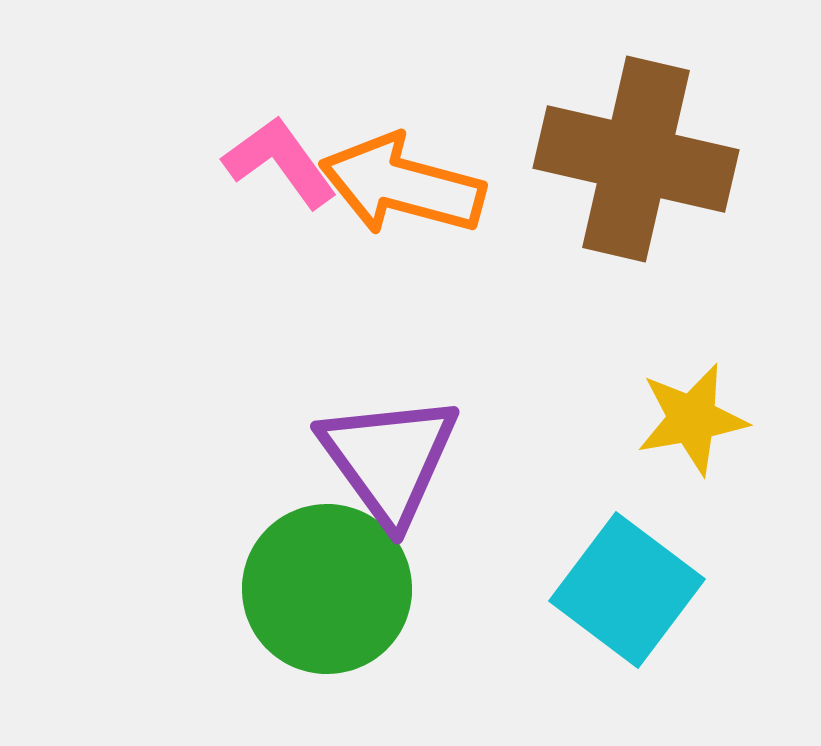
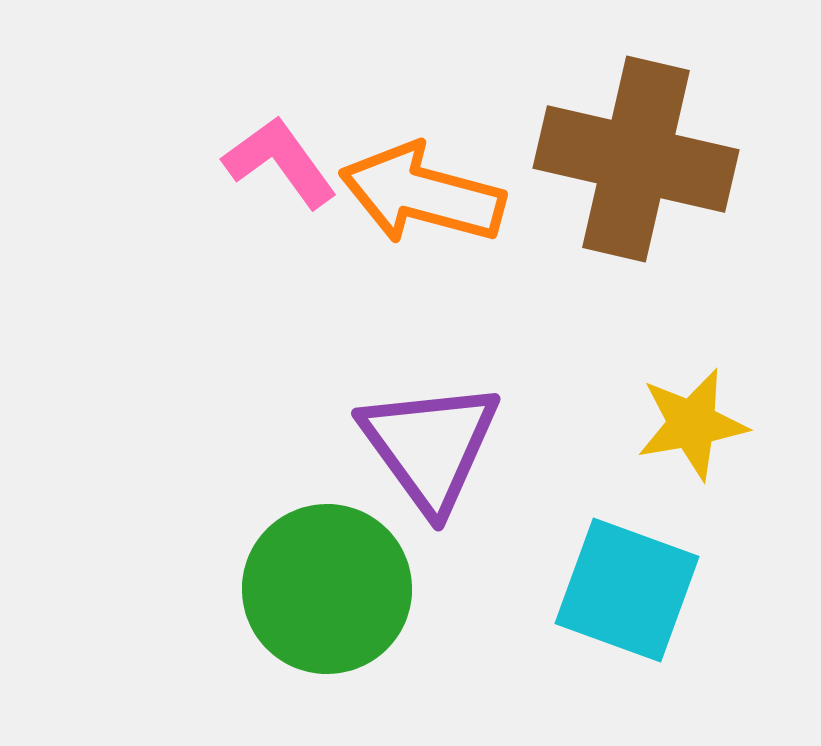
orange arrow: moved 20 px right, 9 px down
yellow star: moved 5 px down
purple triangle: moved 41 px right, 13 px up
cyan square: rotated 17 degrees counterclockwise
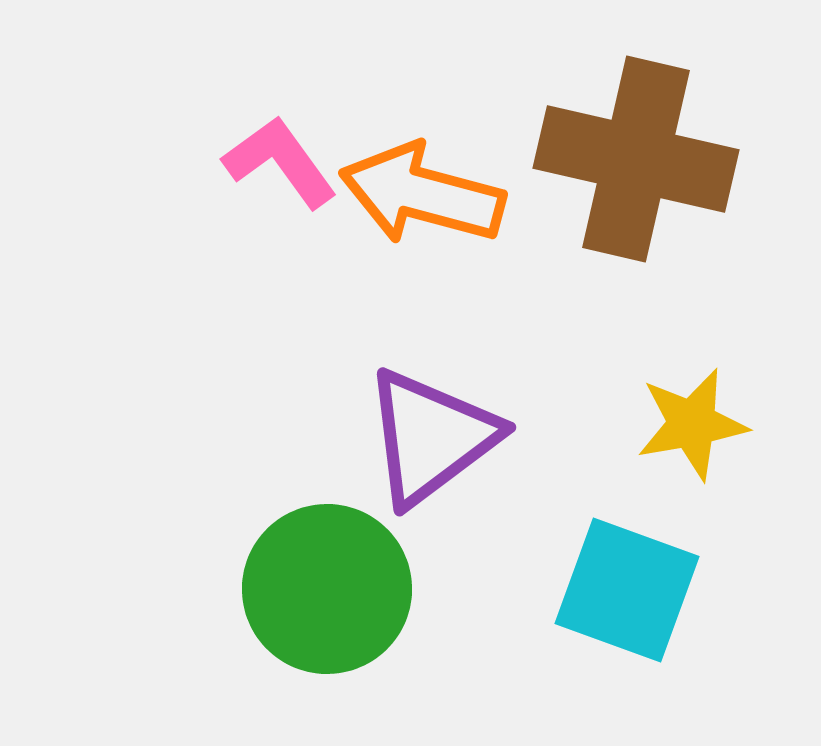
purple triangle: moved 1 px right, 9 px up; rotated 29 degrees clockwise
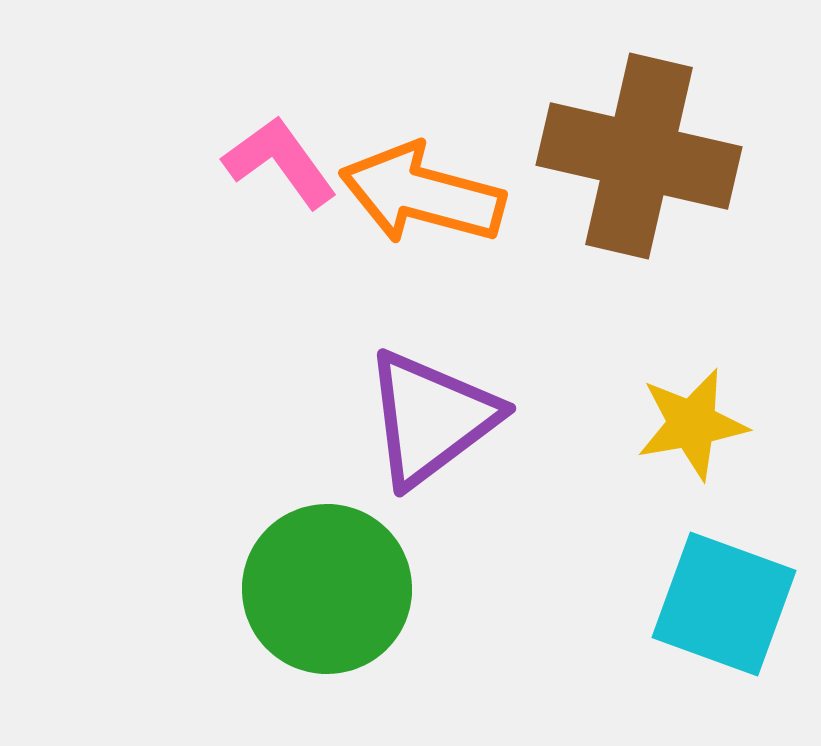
brown cross: moved 3 px right, 3 px up
purple triangle: moved 19 px up
cyan square: moved 97 px right, 14 px down
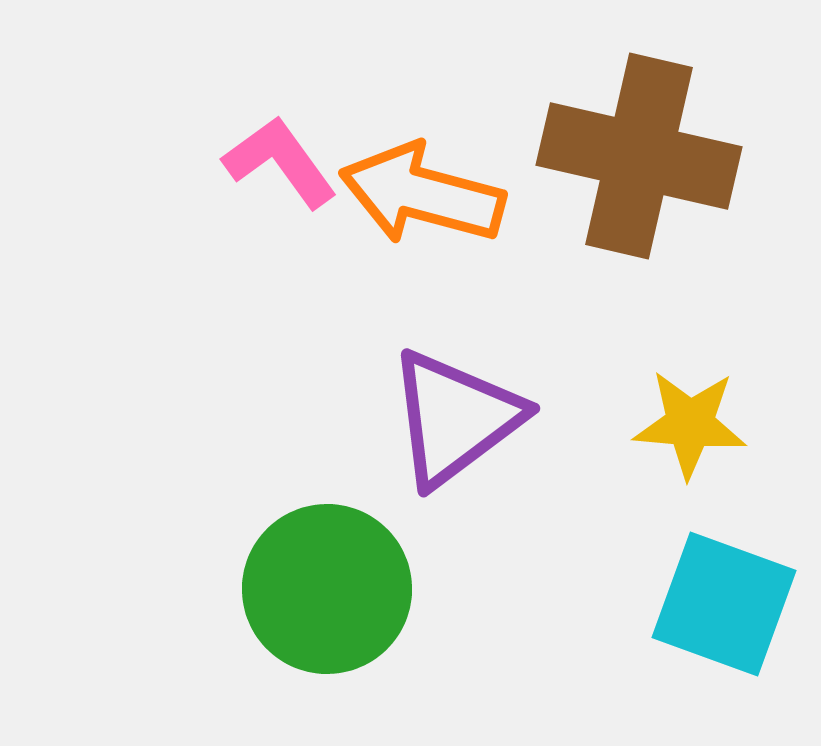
purple triangle: moved 24 px right
yellow star: moved 2 px left; rotated 15 degrees clockwise
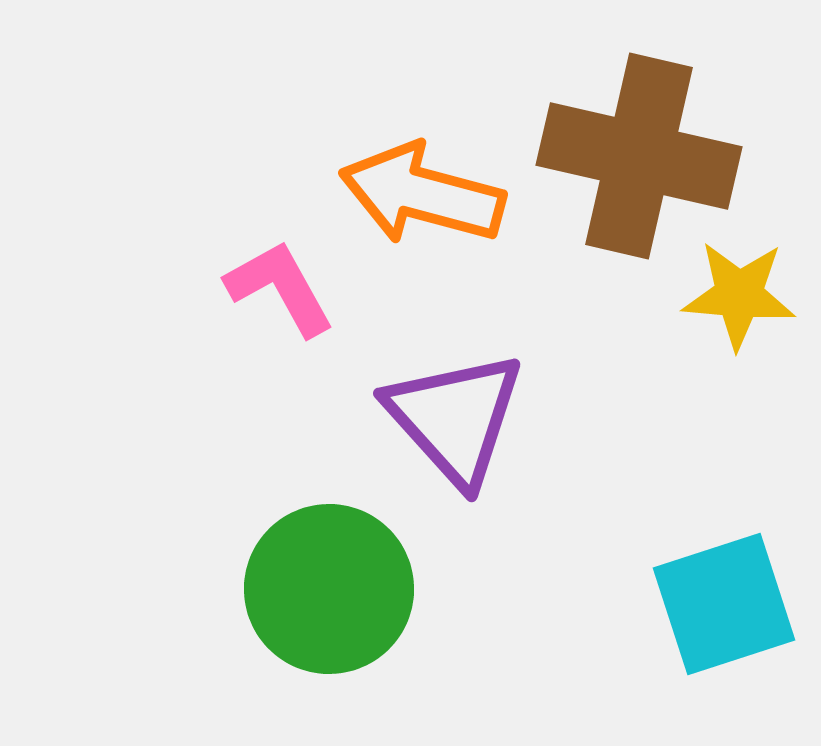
pink L-shape: moved 126 px down; rotated 7 degrees clockwise
purple triangle: rotated 35 degrees counterclockwise
yellow star: moved 49 px right, 129 px up
green circle: moved 2 px right
cyan square: rotated 38 degrees counterclockwise
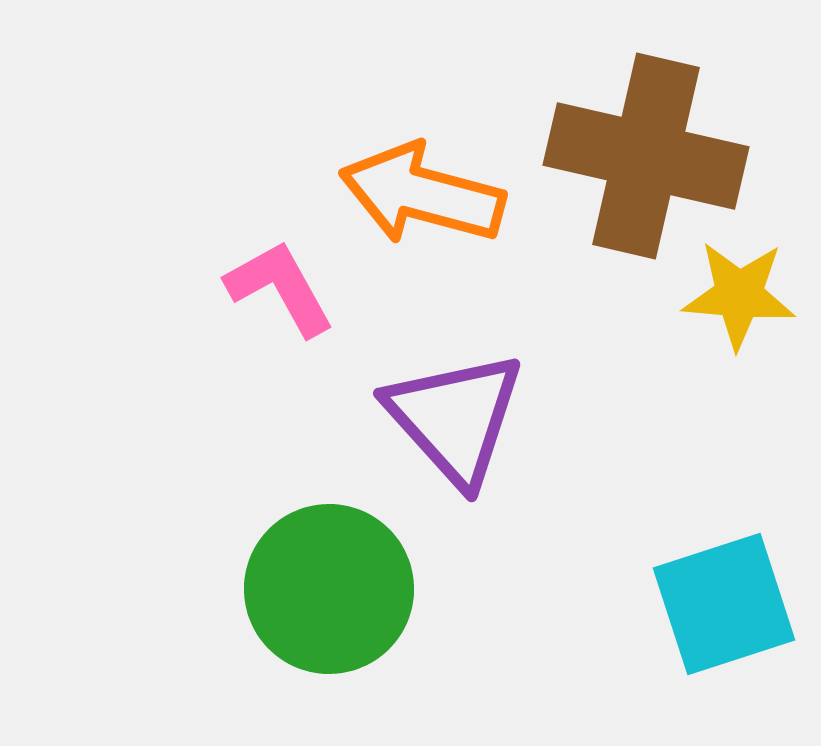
brown cross: moved 7 px right
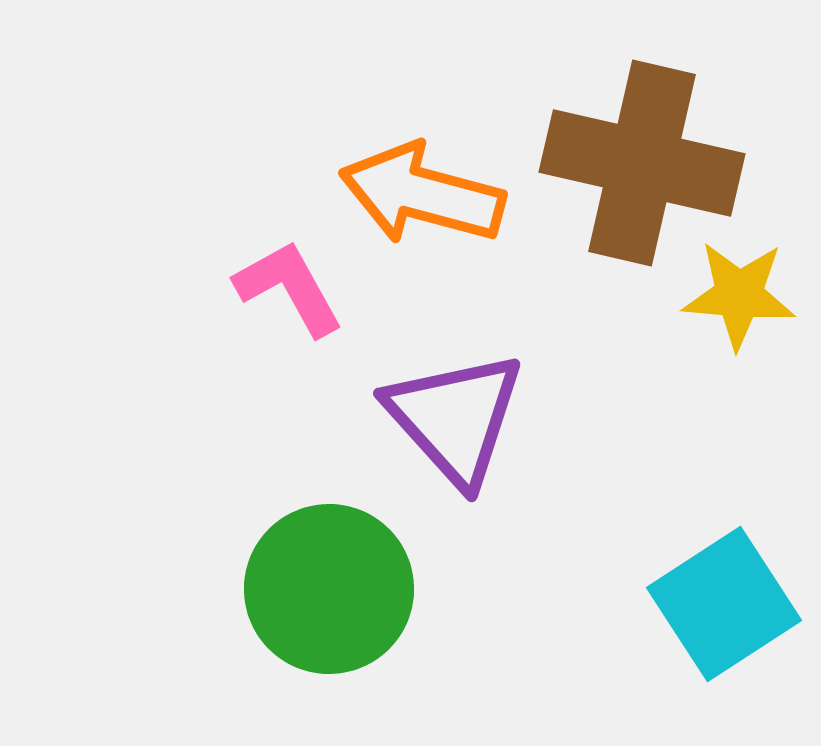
brown cross: moved 4 px left, 7 px down
pink L-shape: moved 9 px right
cyan square: rotated 15 degrees counterclockwise
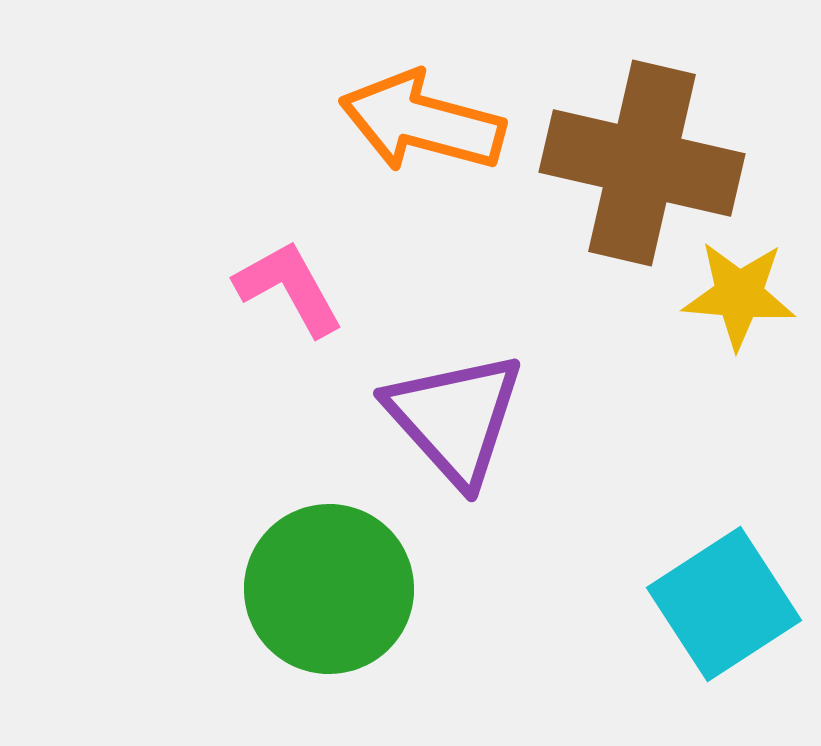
orange arrow: moved 72 px up
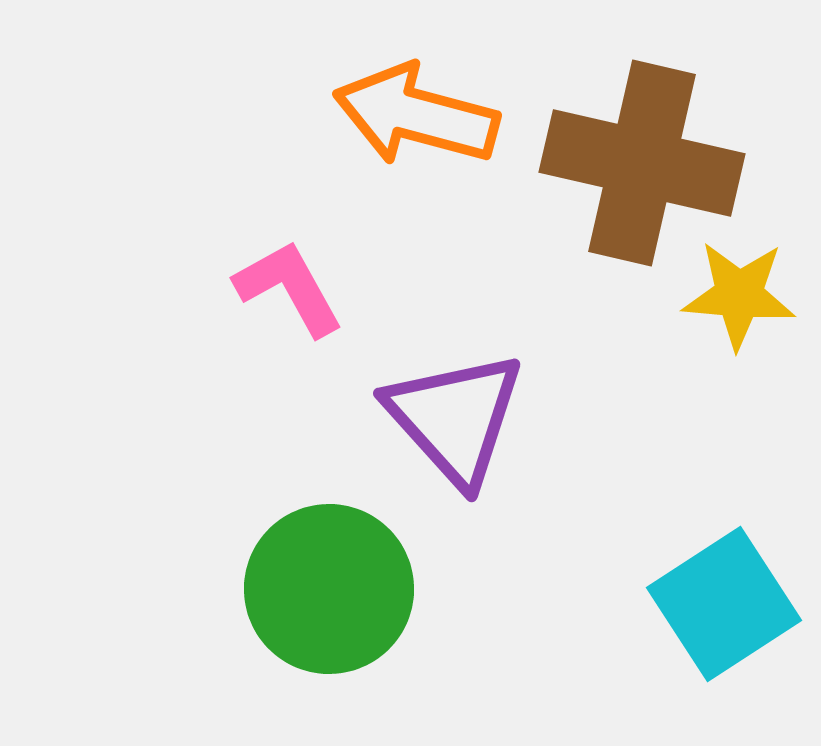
orange arrow: moved 6 px left, 7 px up
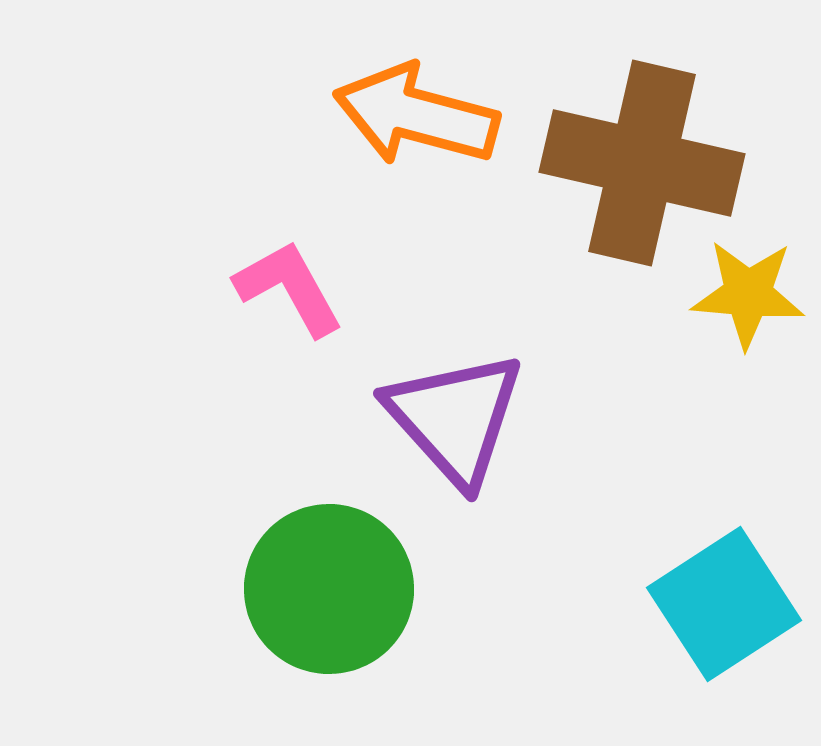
yellow star: moved 9 px right, 1 px up
